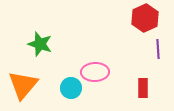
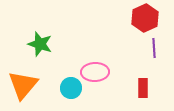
purple line: moved 4 px left, 1 px up
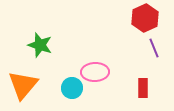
green star: moved 1 px down
purple line: rotated 18 degrees counterclockwise
cyan circle: moved 1 px right
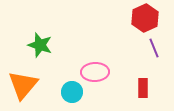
cyan circle: moved 4 px down
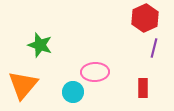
purple line: rotated 36 degrees clockwise
cyan circle: moved 1 px right
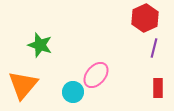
pink ellipse: moved 1 px right, 3 px down; rotated 48 degrees counterclockwise
red rectangle: moved 15 px right
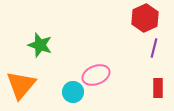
pink ellipse: rotated 28 degrees clockwise
orange triangle: moved 2 px left
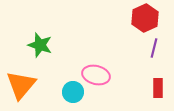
pink ellipse: rotated 36 degrees clockwise
